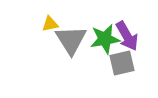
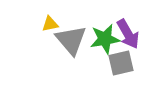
purple arrow: moved 1 px right, 2 px up
gray triangle: rotated 8 degrees counterclockwise
gray square: moved 1 px left
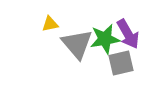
gray triangle: moved 6 px right, 4 px down
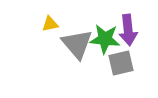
purple arrow: moved 4 px up; rotated 24 degrees clockwise
green star: rotated 16 degrees clockwise
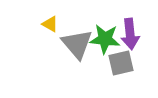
yellow triangle: rotated 42 degrees clockwise
purple arrow: moved 2 px right, 4 px down
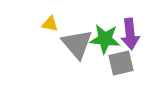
yellow triangle: rotated 18 degrees counterclockwise
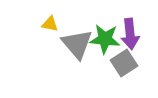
gray square: moved 3 px right; rotated 20 degrees counterclockwise
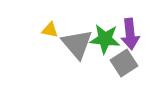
yellow triangle: moved 6 px down
